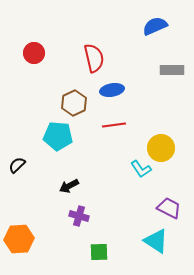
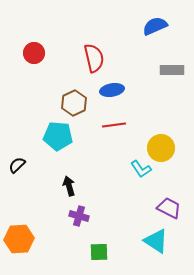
black arrow: rotated 102 degrees clockwise
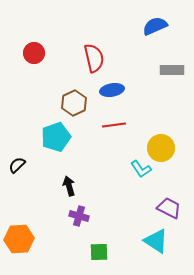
cyan pentagon: moved 2 px left, 1 px down; rotated 24 degrees counterclockwise
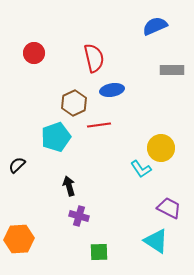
red line: moved 15 px left
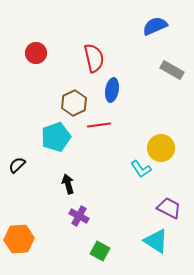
red circle: moved 2 px right
gray rectangle: rotated 30 degrees clockwise
blue ellipse: rotated 70 degrees counterclockwise
black arrow: moved 1 px left, 2 px up
purple cross: rotated 12 degrees clockwise
green square: moved 1 px right, 1 px up; rotated 30 degrees clockwise
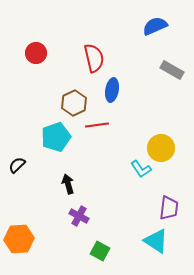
red line: moved 2 px left
purple trapezoid: rotated 70 degrees clockwise
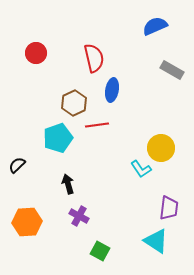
cyan pentagon: moved 2 px right, 1 px down
orange hexagon: moved 8 px right, 17 px up
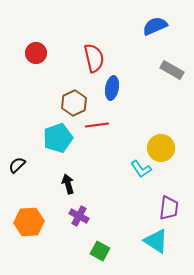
blue ellipse: moved 2 px up
orange hexagon: moved 2 px right
